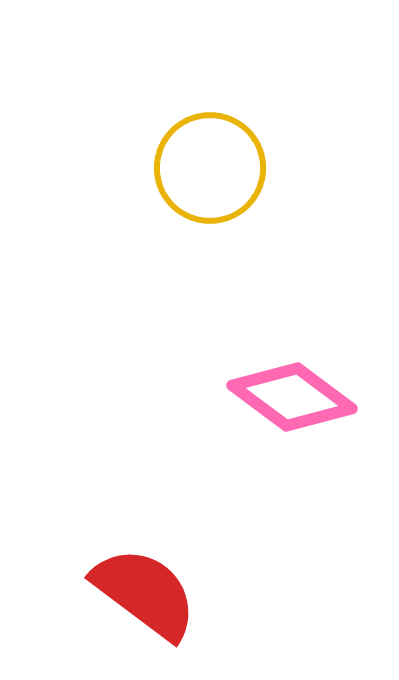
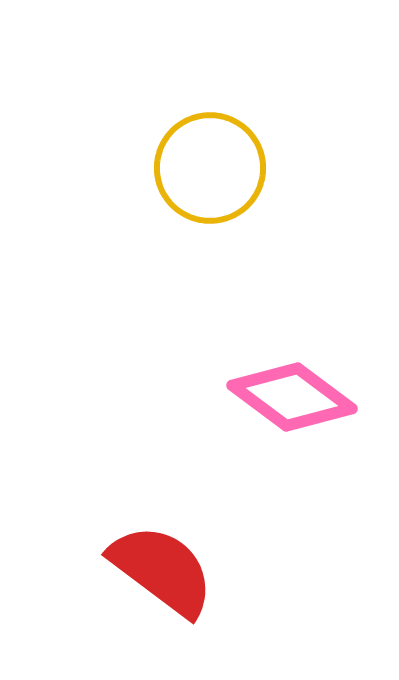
red semicircle: moved 17 px right, 23 px up
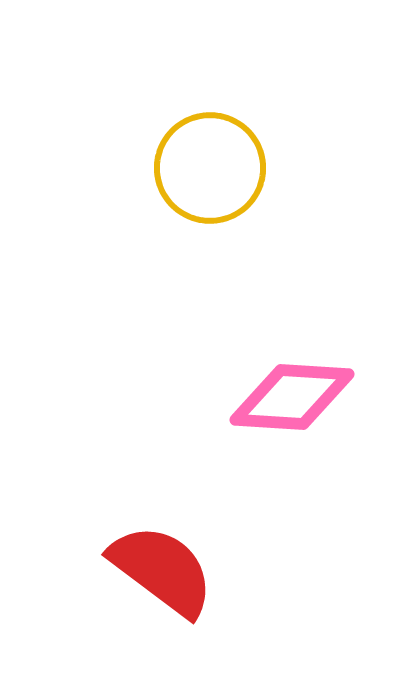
pink diamond: rotated 33 degrees counterclockwise
